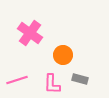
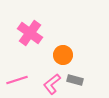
gray rectangle: moved 5 px left, 1 px down
pink L-shape: rotated 50 degrees clockwise
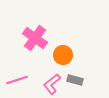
pink cross: moved 5 px right, 5 px down
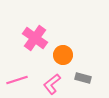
gray rectangle: moved 8 px right, 2 px up
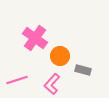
orange circle: moved 3 px left, 1 px down
gray rectangle: moved 8 px up
pink L-shape: rotated 10 degrees counterclockwise
